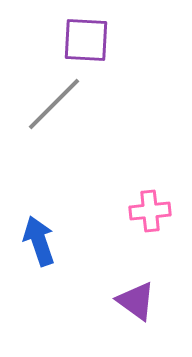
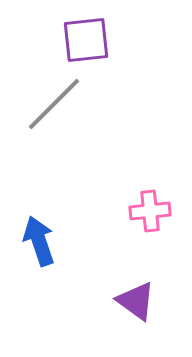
purple square: rotated 9 degrees counterclockwise
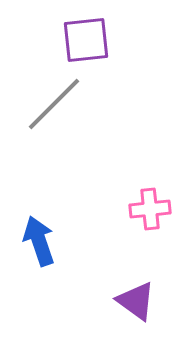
pink cross: moved 2 px up
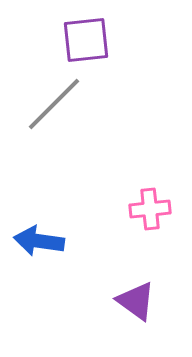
blue arrow: rotated 63 degrees counterclockwise
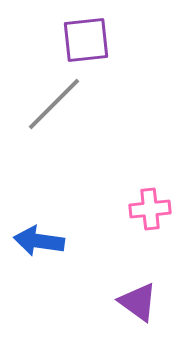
purple triangle: moved 2 px right, 1 px down
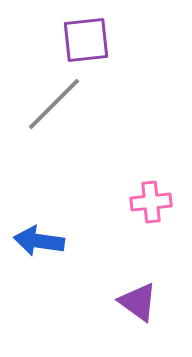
pink cross: moved 1 px right, 7 px up
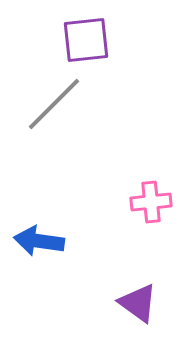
purple triangle: moved 1 px down
